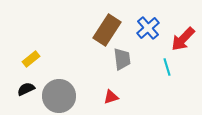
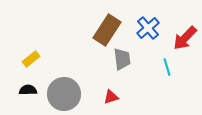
red arrow: moved 2 px right, 1 px up
black semicircle: moved 2 px right, 1 px down; rotated 24 degrees clockwise
gray circle: moved 5 px right, 2 px up
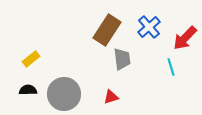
blue cross: moved 1 px right, 1 px up
cyan line: moved 4 px right
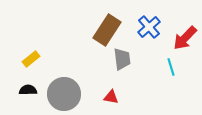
red triangle: rotated 28 degrees clockwise
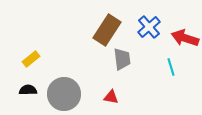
red arrow: rotated 64 degrees clockwise
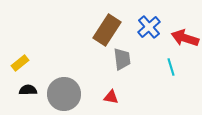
yellow rectangle: moved 11 px left, 4 px down
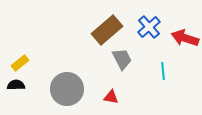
brown rectangle: rotated 16 degrees clockwise
gray trapezoid: rotated 20 degrees counterclockwise
cyan line: moved 8 px left, 4 px down; rotated 12 degrees clockwise
black semicircle: moved 12 px left, 5 px up
gray circle: moved 3 px right, 5 px up
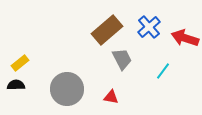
cyan line: rotated 42 degrees clockwise
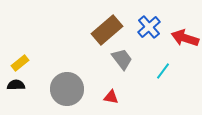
gray trapezoid: rotated 10 degrees counterclockwise
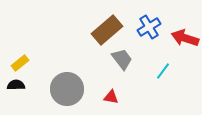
blue cross: rotated 10 degrees clockwise
